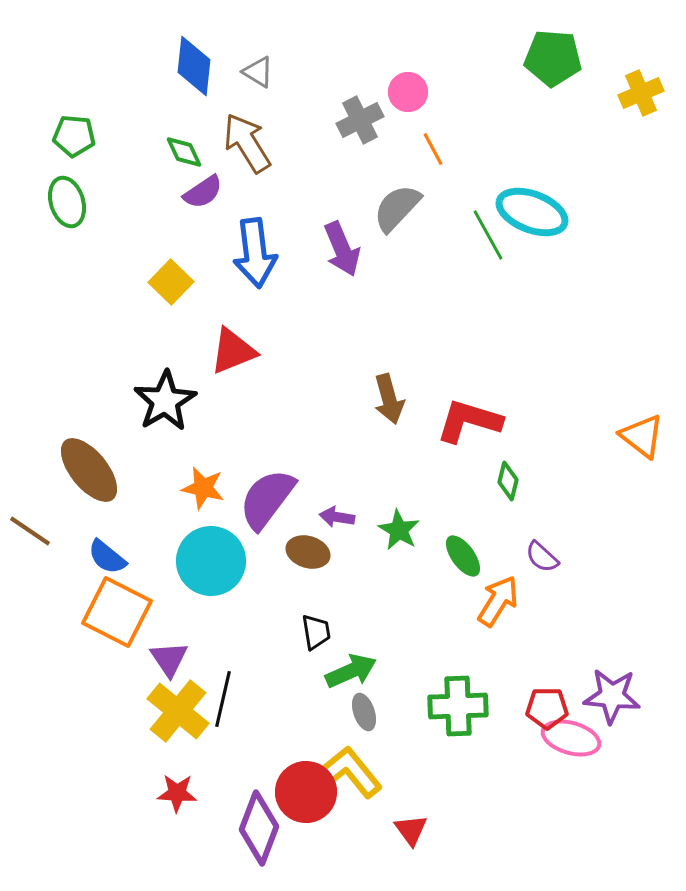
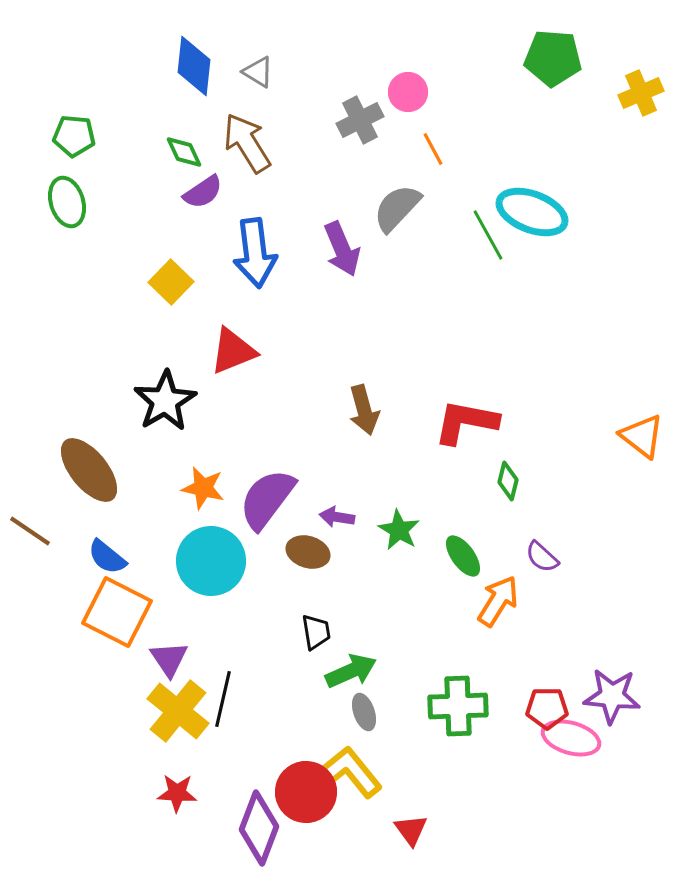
brown arrow at (389, 399): moved 25 px left, 11 px down
red L-shape at (469, 421): moved 3 px left, 1 px down; rotated 6 degrees counterclockwise
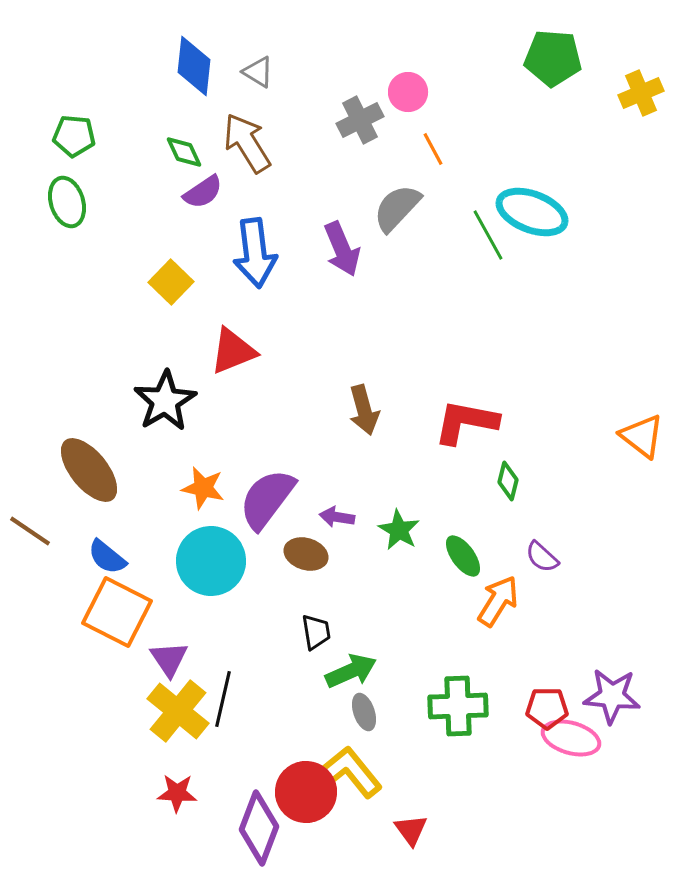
brown ellipse at (308, 552): moved 2 px left, 2 px down
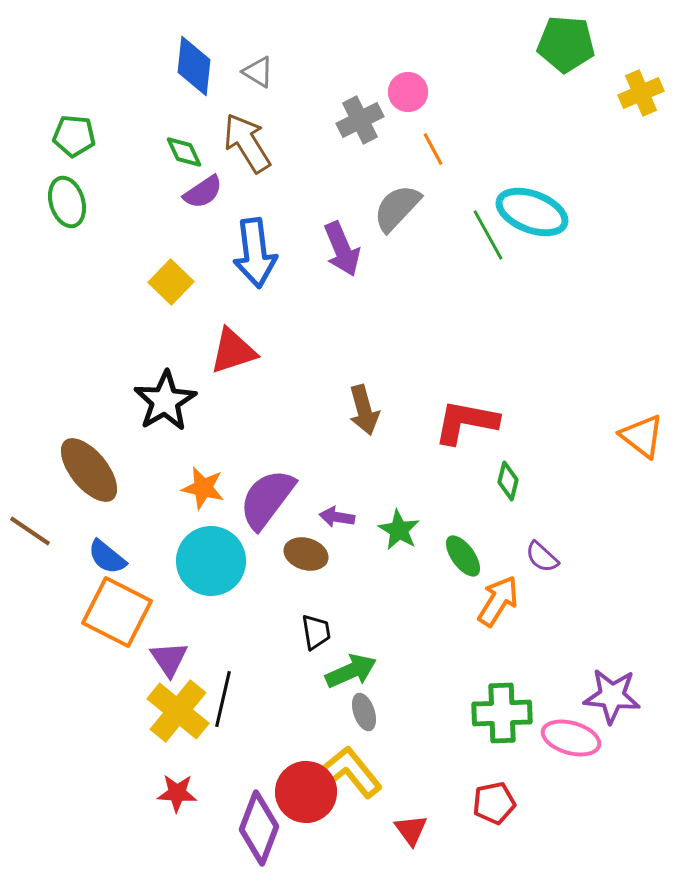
green pentagon at (553, 58): moved 13 px right, 14 px up
red triangle at (233, 351): rotated 4 degrees clockwise
green cross at (458, 706): moved 44 px right, 7 px down
red pentagon at (547, 708): moved 53 px left, 95 px down; rotated 12 degrees counterclockwise
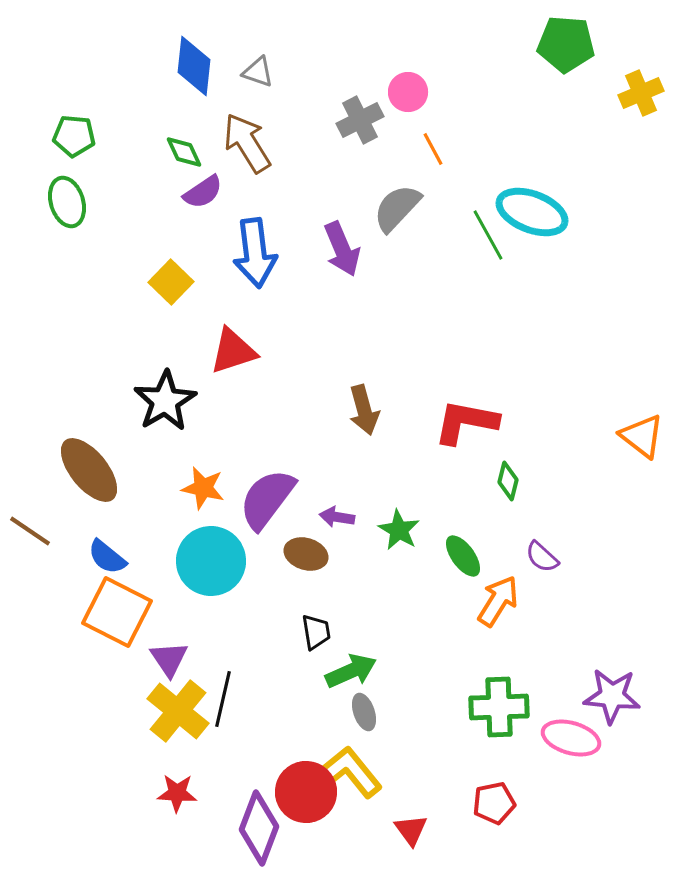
gray triangle at (258, 72): rotated 12 degrees counterclockwise
green cross at (502, 713): moved 3 px left, 6 px up
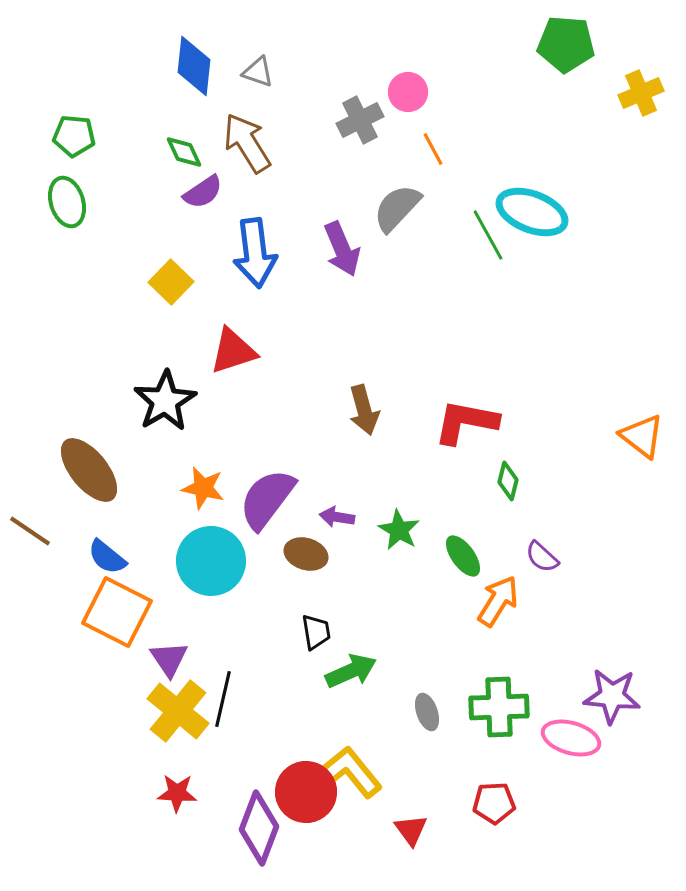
gray ellipse at (364, 712): moved 63 px right
red pentagon at (494, 803): rotated 9 degrees clockwise
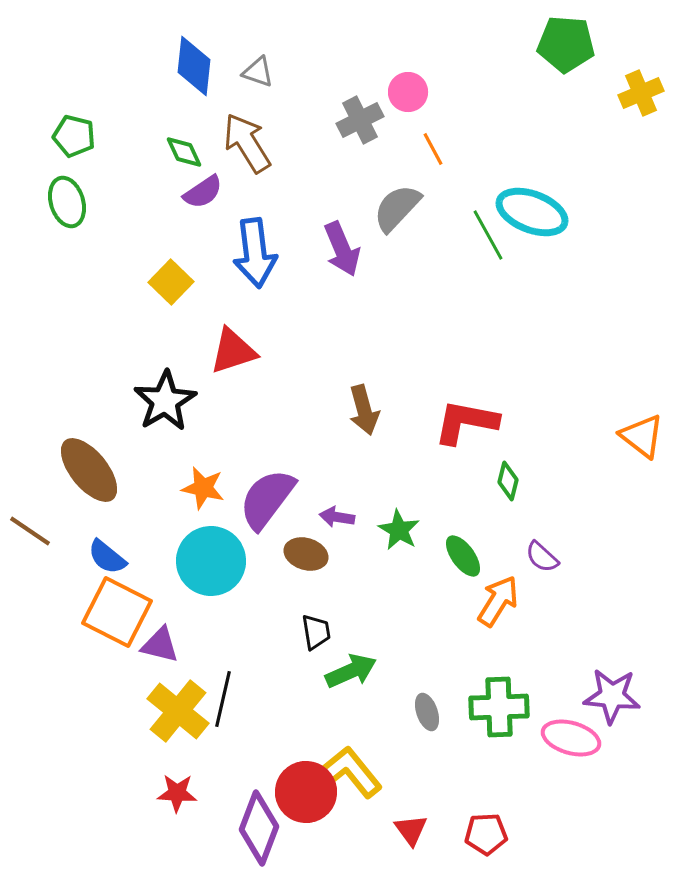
green pentagon at (74, 136): rotated 9 degrees clockwise
purple triangle at (169, 659): moved 9 px left, 14 px up; rotated 42 degrees counterclockwise
red pentagon at (494, 803): moved 8 px left, 31 px down
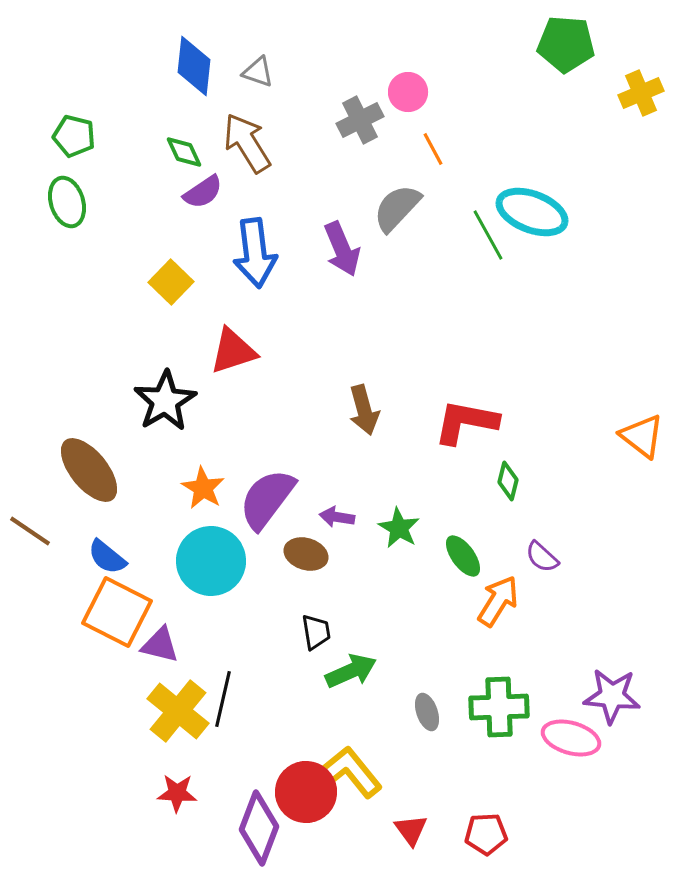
orange star at (203, 488): rotated 18 degrees clockwise
green star at (399, 530): moved 2 px up
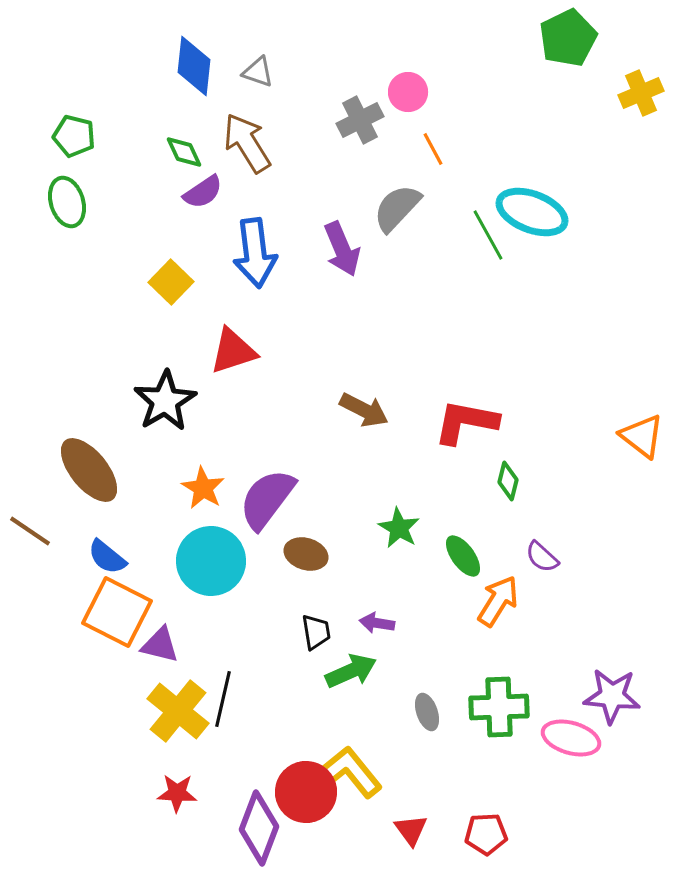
green pentagon at (566, 44): moved 2 px right, 6 px up; rotated 30 degrees counterclockwise
brown arrow at (364, 410): rotated 48 degrees counterclockwise
purple arrow at (337, 517): moved 40 px right, 106 px down
